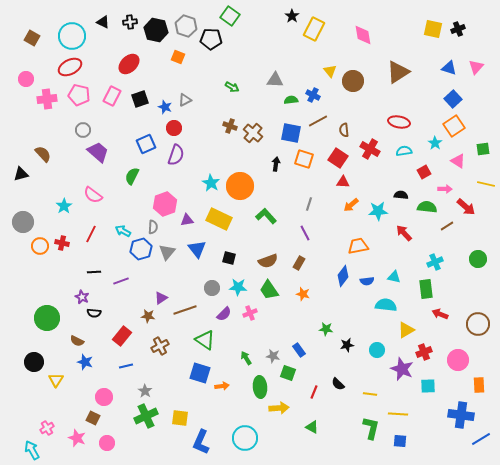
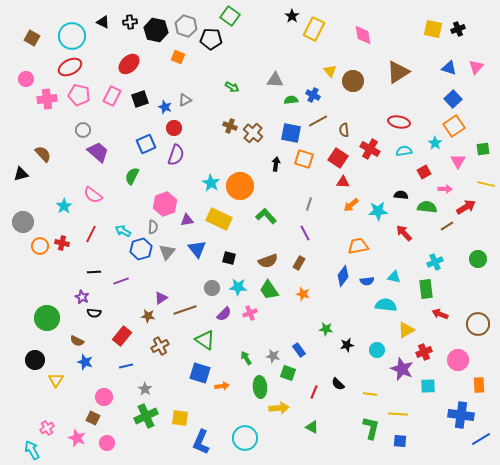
pink triangle at (458, 161): rotated 28 degrees clockwise
red arrow at (466, 207): rotated 72 degrees counterclockwise
black circle at (34, 362): moved 1 px right, 2 px up
gray star at (145, 391): moved 2 px up
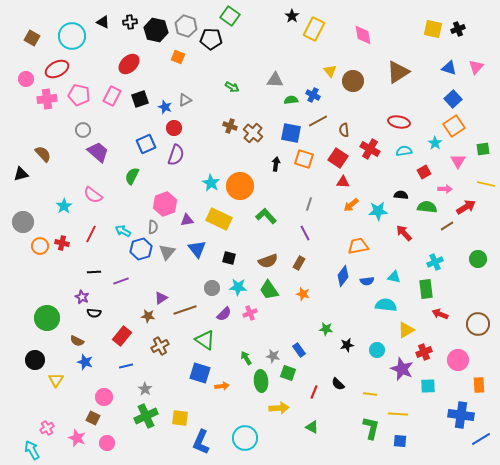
red ellipse at (70, 67): moved 13 px left, 2 px down
green ellipse at (260, 387): moved 1 px right, 6 px up
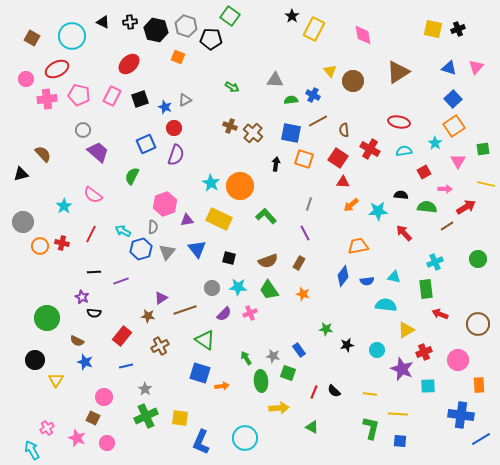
black semicircle at (338, 384): moved 4 px left, 7 px down
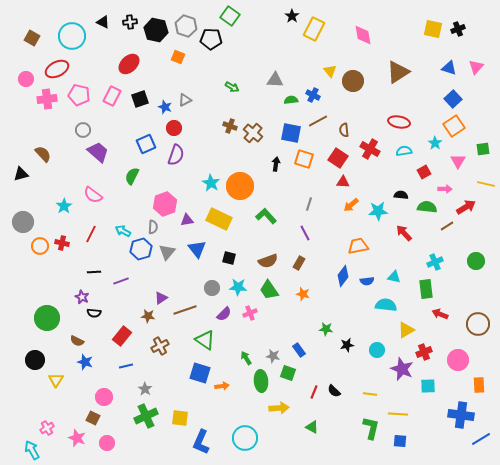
green circle at (478, 259): moved 2 px left, 2 px down
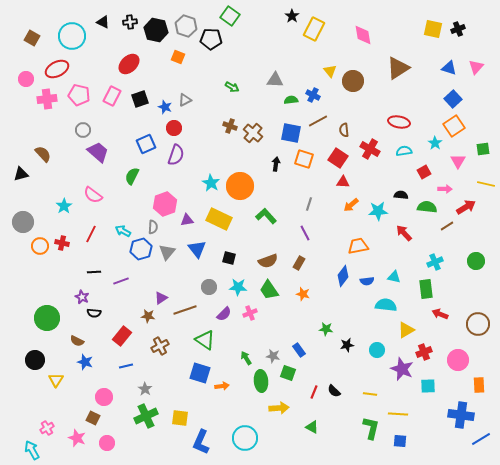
brown triangle at (398, 72): moved 4 px up
gray circle at (212, 288): moved 3 px left, 1 px up
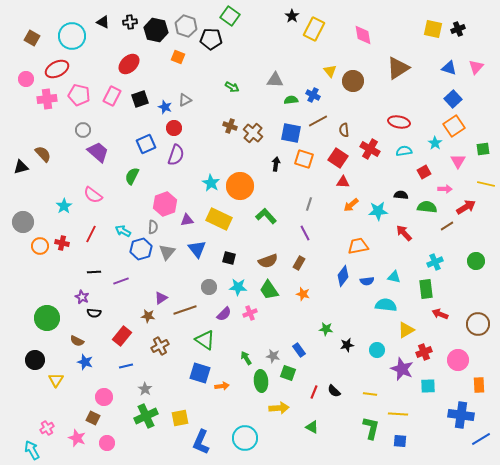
black triangle at (21, 174): moved 7 px up
yellow square at (180, 418): rotated 18 degrees counterclockwise
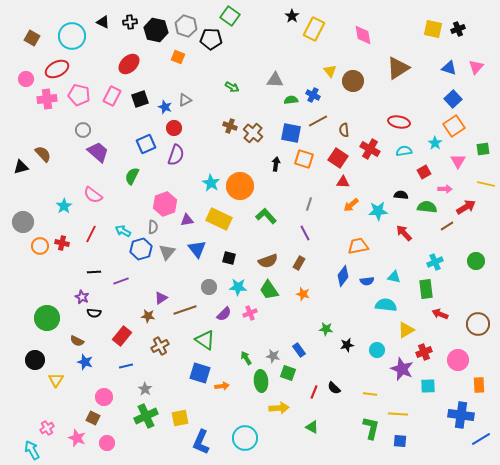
black semicircle at (334, 391): moved 3 px up
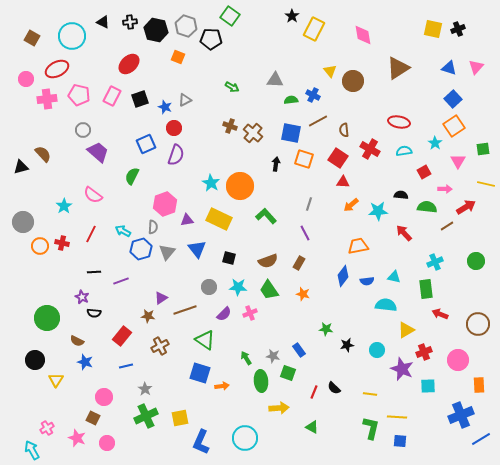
yellow line at (398, 414): moved 1 px left, 3 px down
blue cross at (461, 415): rotated 30 degrees counterclockwise
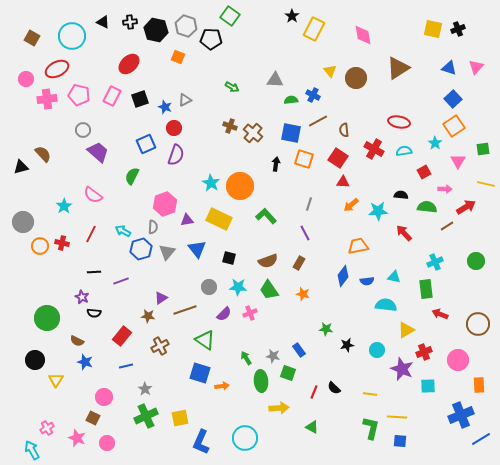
brown circle at (353, 81): moved 3 px right, 3 px up
red cross at (370, 149): moved 4 px right
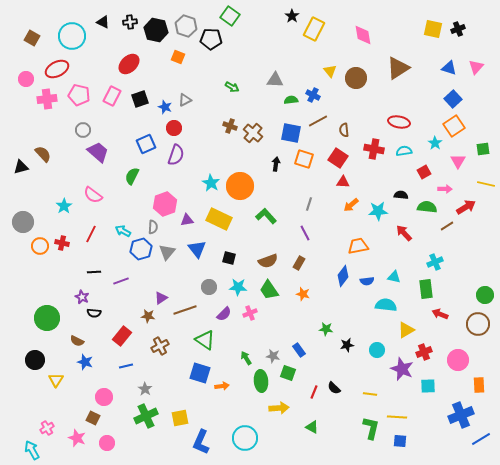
red cross at (374, 149): rotated 18 degrees counterclockwise
green circle at (476, 261): moved 9 px right, 34 px down
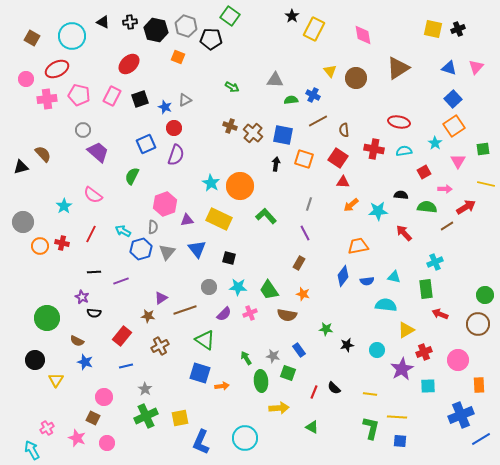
blue square at (291, 133): moved 8 px left, 2 px down
brown semicircle at (268, 261): moved 19 px right, 54 px down; rotated 30 degrees clockwise
purple star at (402, 369): rotated 20 degrees clockwise
